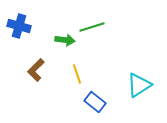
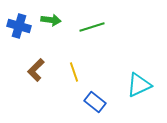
green arrow: moved 14 px left, 20 px up
yellow line: moved 3 px left, 2 px up
cyan triangle: rotated 8 degrees clockwise
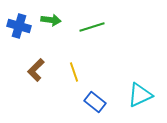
cyan triangle: moved 1 px right, 10 px down
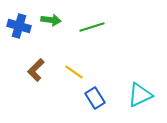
yellow line: rotated 36 degrees counterclockwise
blue rectangle: moved 4 px up; rotated 20 degrees clockwise
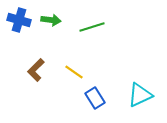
blue cross: moved 6 px up
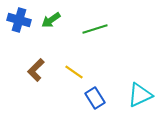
green arrow: rotated 138 degrees clockwise
green line: moved 3 px right, 2 px down
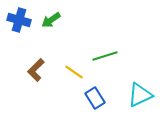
green line: moved 10 px right, 27 px down
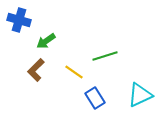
green arrow: moved 5 px left, 21 px down
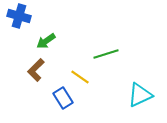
blue cross: moved 4 px up
green line: moved 1 px right, 2 px up
yellow line: moved 6 px right, 5 px down
blue rectangle: moved 32 px left
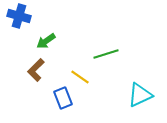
blue rectangle: rotated 10 degrees clockwise
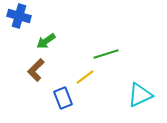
yellow line: moved 5 px right; rotated 72 degrees counterclockwise
